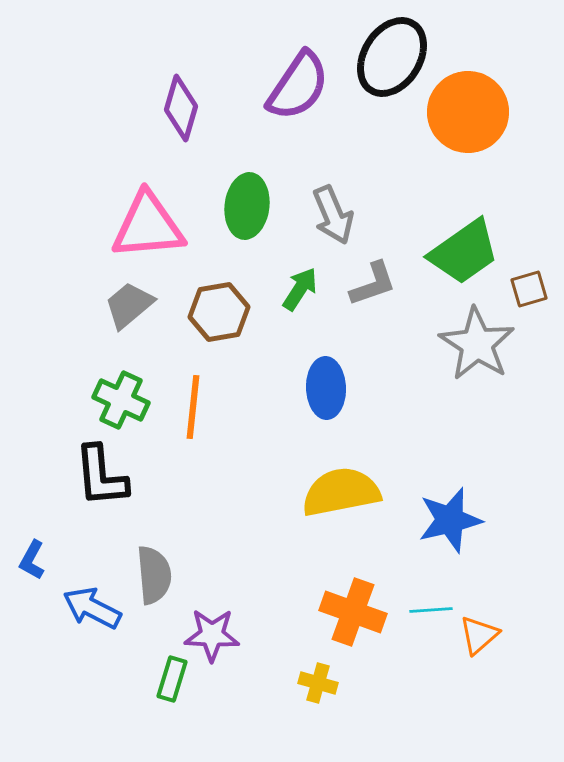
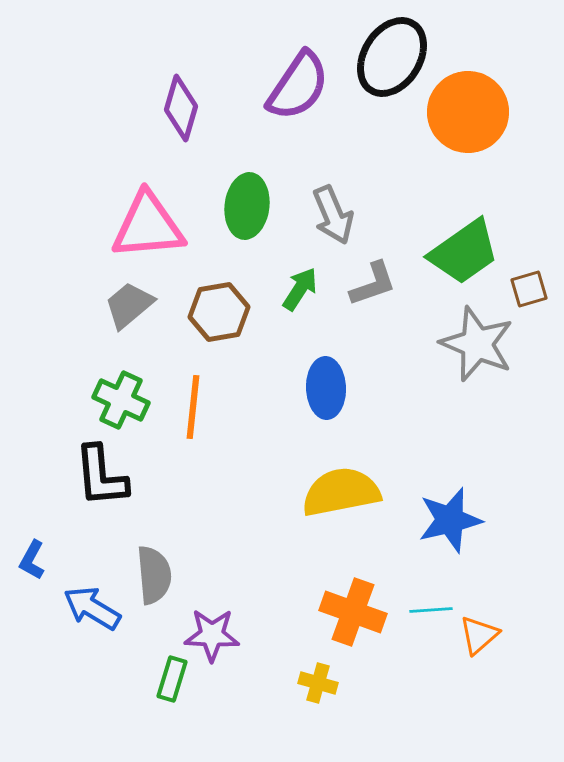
gray star: rotated 10 degrees counterclockwise
blue arrow: rotated 4 degrees clockwise
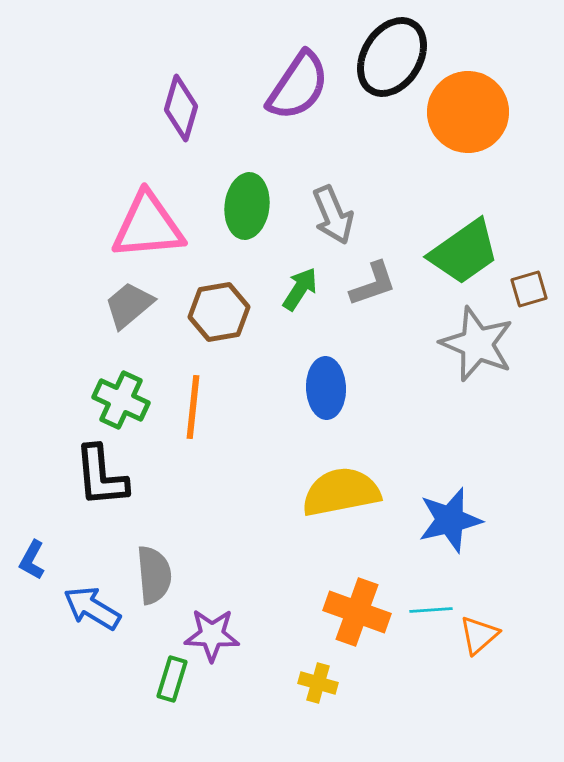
orange cross: moved 4 px right
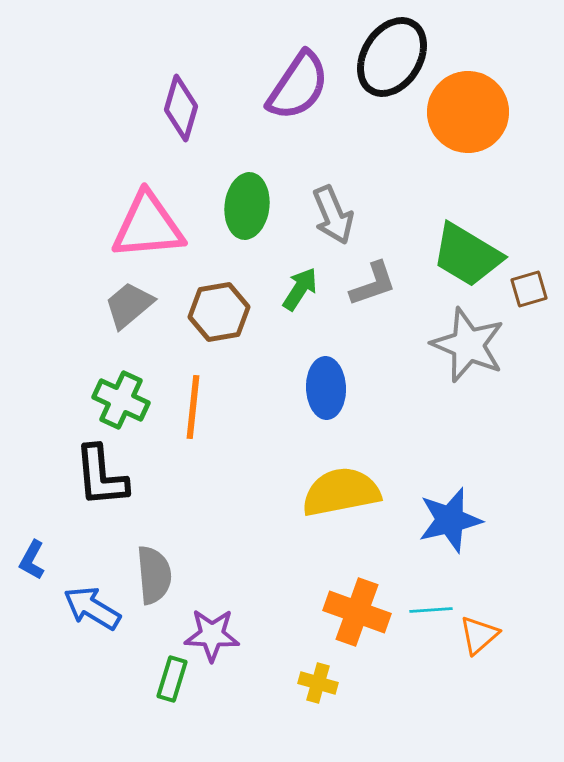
green trapezoid: moved 3 px right, 3 px down; rotated 66 degrees clockwise
gray star: moved 9 px left, 1 px down
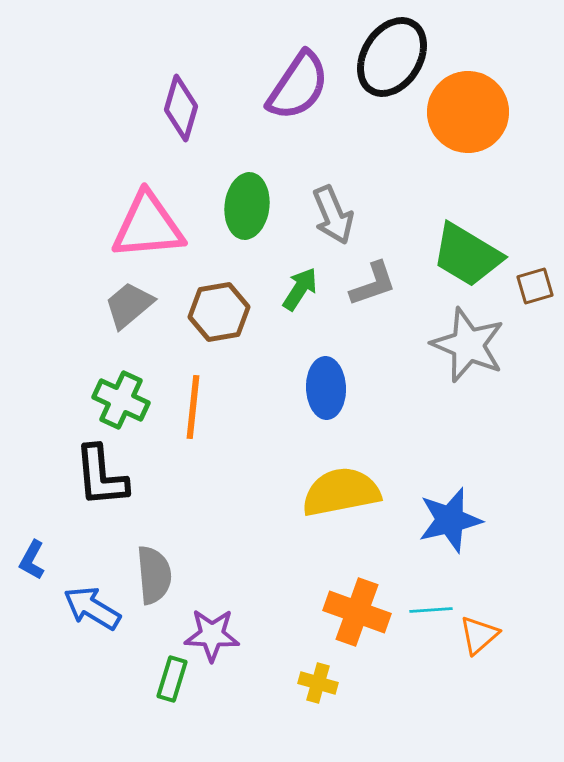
brown square: moved 6 px right, 3 px up
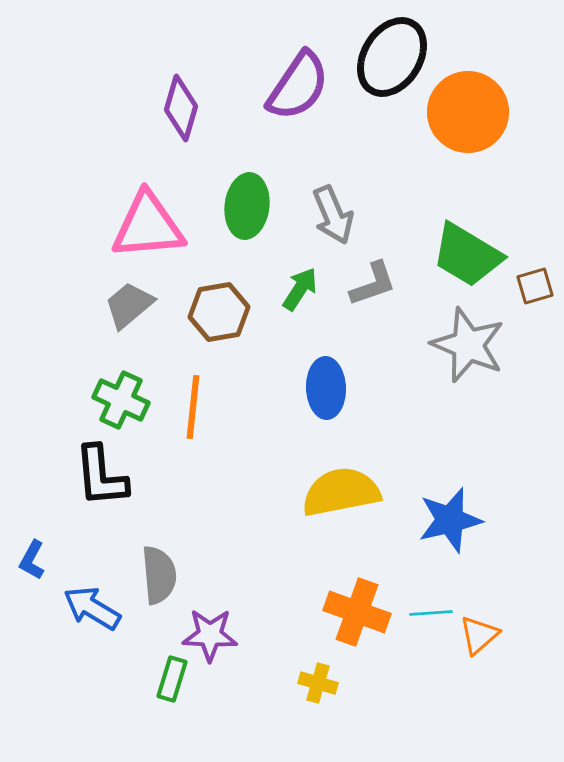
gray semicircle: moved 5 px right
cyan line: moved 3 px down
purple star: moved 2 px left
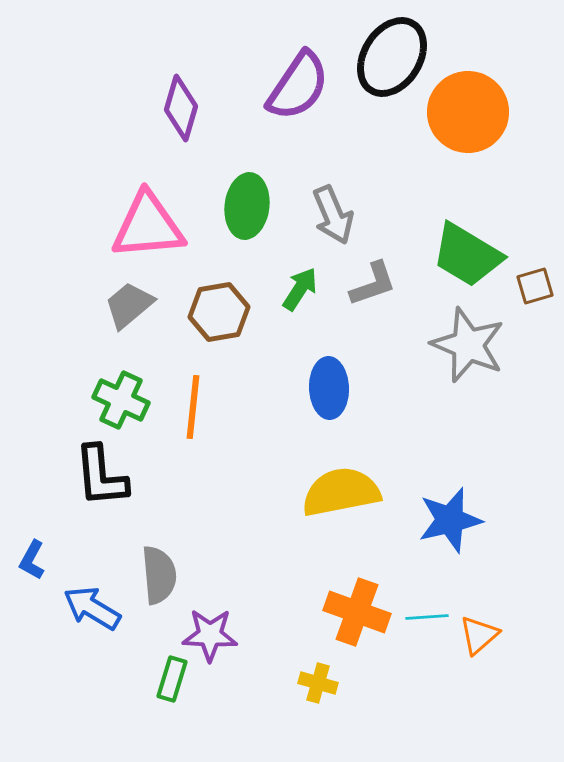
blue ellipse: moved 3 px right
cyan line: moved 4 px left, 4 px down
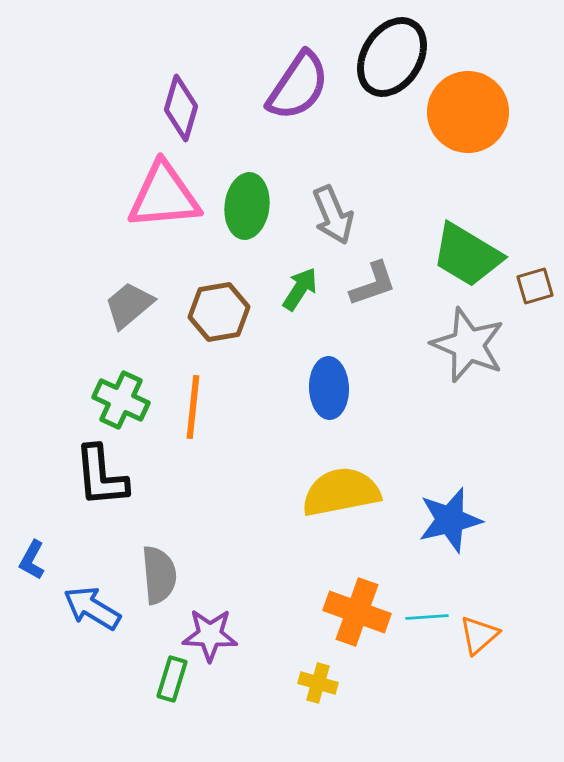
pink triangle: moved 16 px right, 30 px up
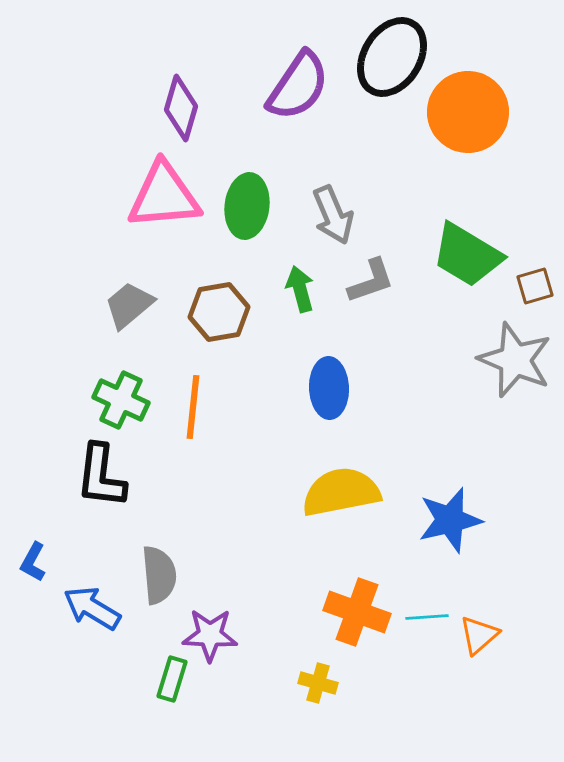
gray L-shape: moved 2 px left, 3 px up
green arrow: rotated 48 degrees counterclockwise
gray star: moved 47 px right, 15 px down
black L-shape: rotated 12 degrees clockwise
blue L-shape: moved 1 px right, 2 px down
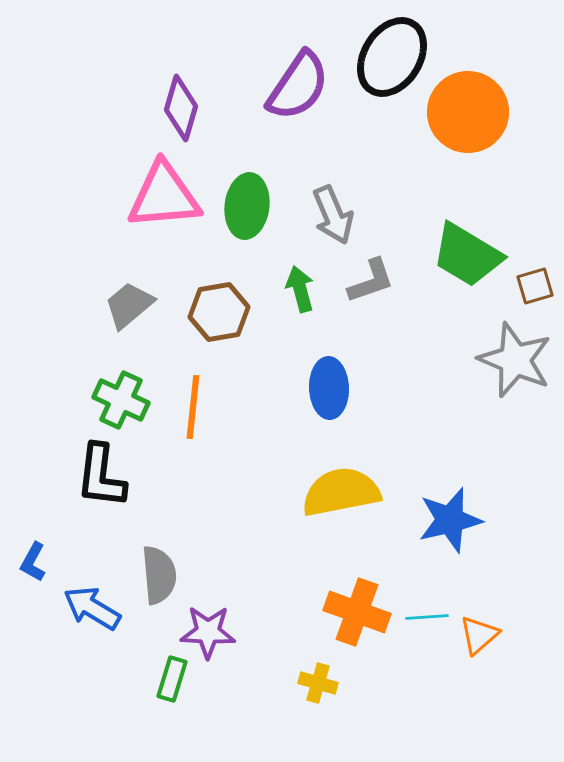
purple star: moved 2 px left, 3 px up
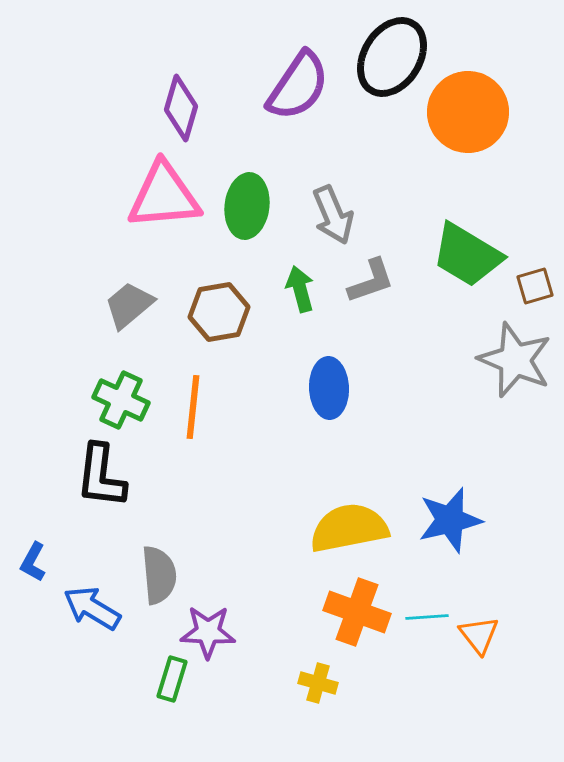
yellow semicircle: moved 8 px right, 36 px down
orange triangle: rotated 27 degrees counterclockwise
